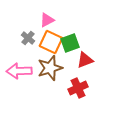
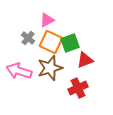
pink arrow: rotated 20 degrees clockwise
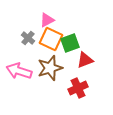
orange square: moved 3 px up
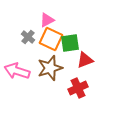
gray cross: moved 1 px up
green square: rotated 12 degrees clockwise
pink arrow: moved 2 px left
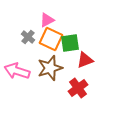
red cross: rotated 12 degrees counterclockwise
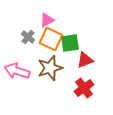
red cross: moved 6 px right
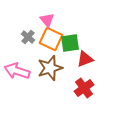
pink triangle: rotated 42 degrees counterclockwise
red triangle: moved 1 px up
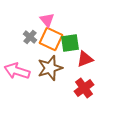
gray cross: moved 2 px right
